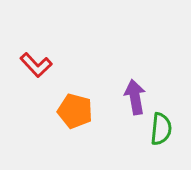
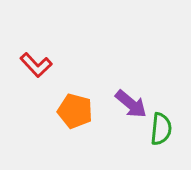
purple arrow: moved 4 px left, 7 px down; rotated 140 degrees clockwise
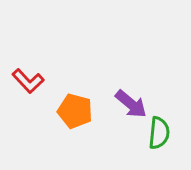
red L-shape: moved 8 px left, 16 px down
green semicircle: moved 2 px left, 4 px down
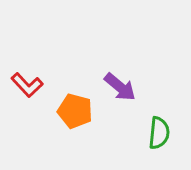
red L-shape: moved 1 px left, 4 px down
purple arrow: moved 11 px left, 17 px up
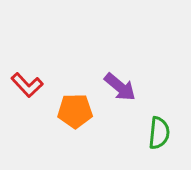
orange pentagon: rotated 16 degrees counterclockwise
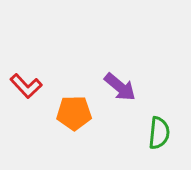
red L-shape: moved 1 px left, 1 px down
orange pentagon: moved 1 px left, 2 px down
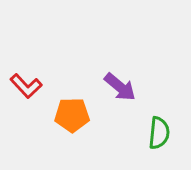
orange pentagon: moved 2 px left, 2 px down
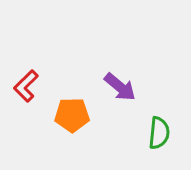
red L-shape: rotated 88 degrees clockwise
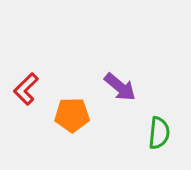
red L-shape: moved 3 px down
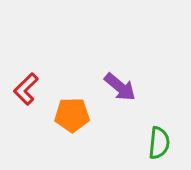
green semicircle: moved 10 px down
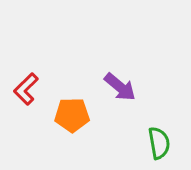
green semicircle: rotated 16 degrees counterclockwise
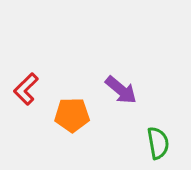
purple arrow: moved 1 px right, 3 px down
green semicircle: moved 1 px left
